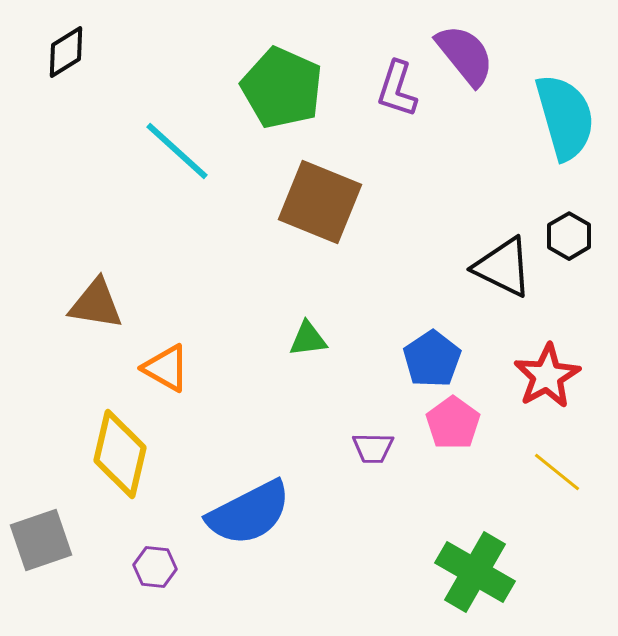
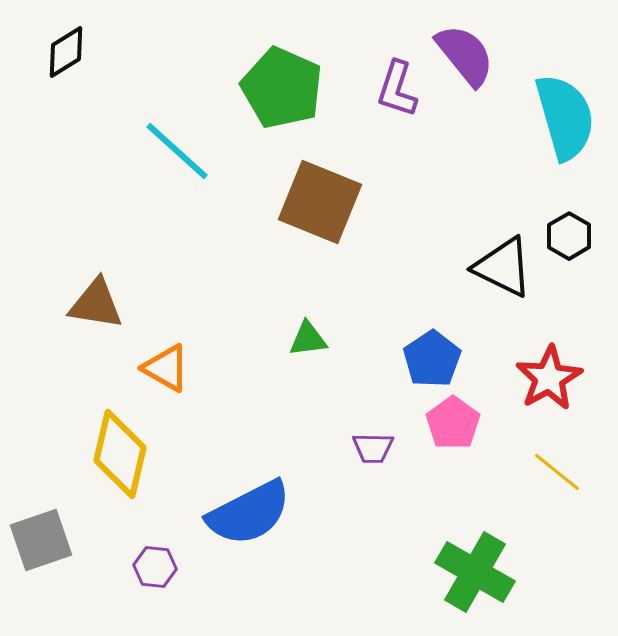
red star: moved 2 px right, 2 px down
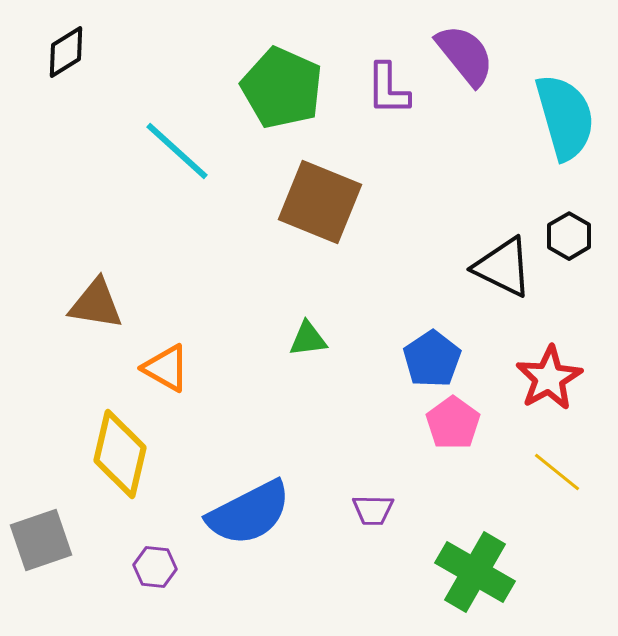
purple L-shape: moved 9 px left; rotated 18 degrees counterclockwise
purple trapezoid: moved 62 px down
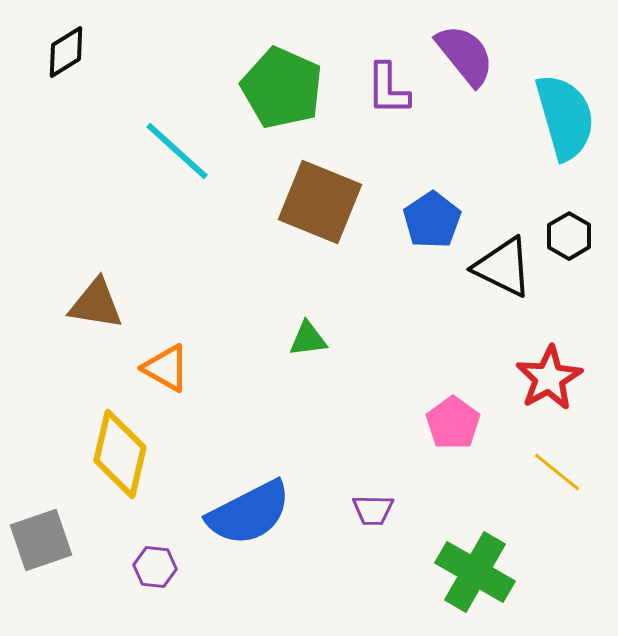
blue pentagon: moved 139 px up
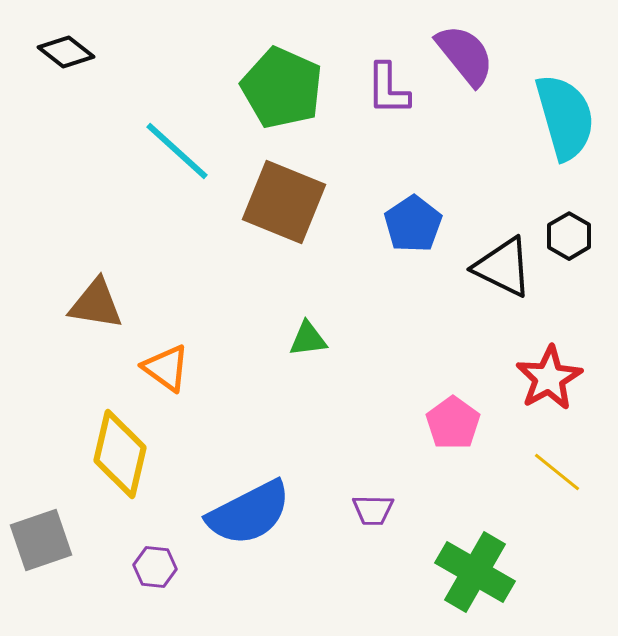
black diamond: rotated 70 degrees clockwise
brown square: moved 36 px left
blue pentagon: moved 19 px left, 4 px down
orange triangle: rotated 6 degrees clockwise
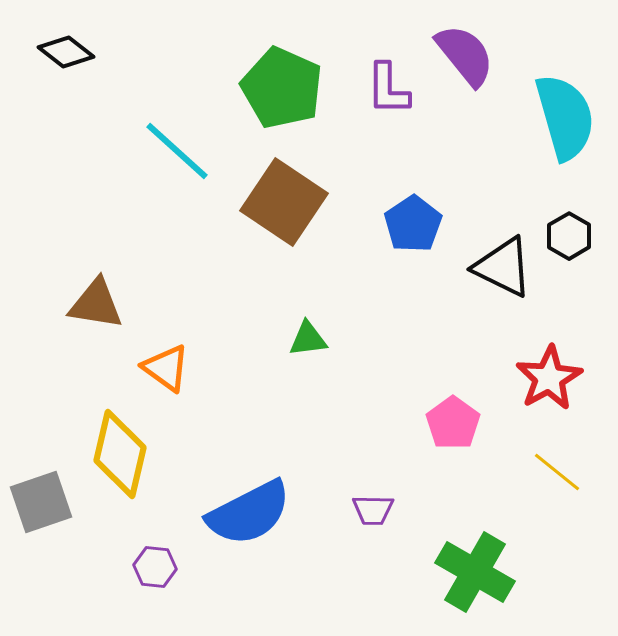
brown square: rotated 12 degrees clockwise
gray square: moved 38 px up
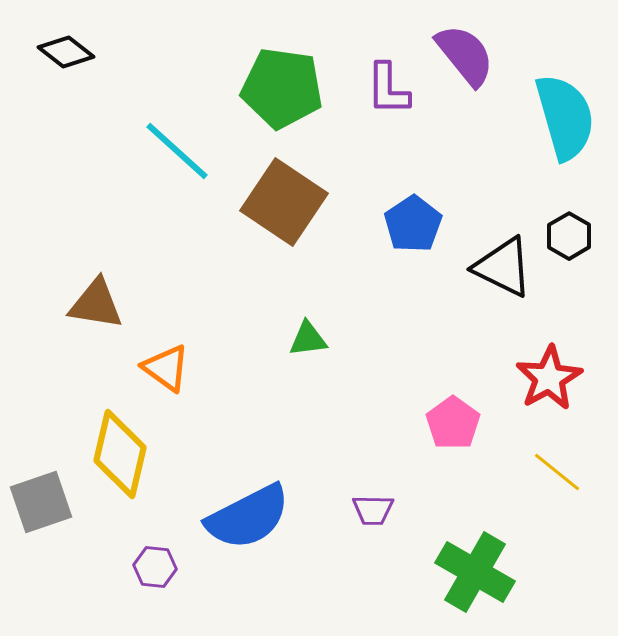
green pentagon: rotated 16 degrees counterclockwise
blue semicircle: moved 1 px left, 4 px down
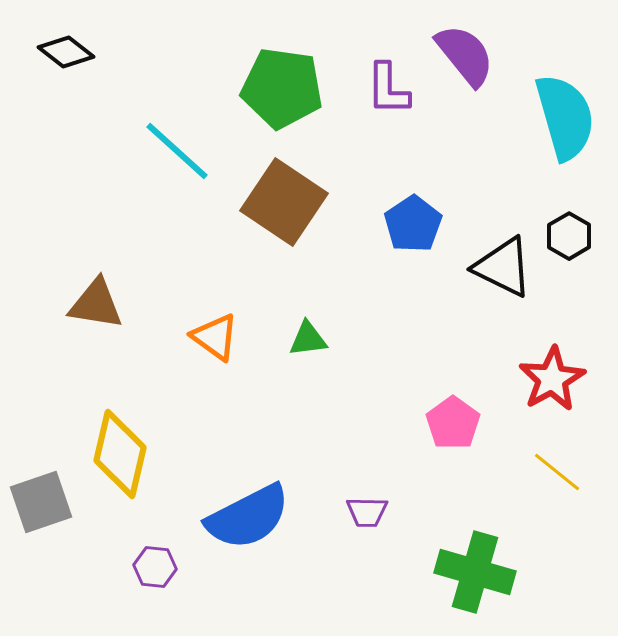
orange triangle: moved 49 px right, 31 px up
red star: moved 3 px right, 1 px down
purple trapezoid: moved 6 px left, 2 px down
green cross: rotated 14 degrees counterclockwise
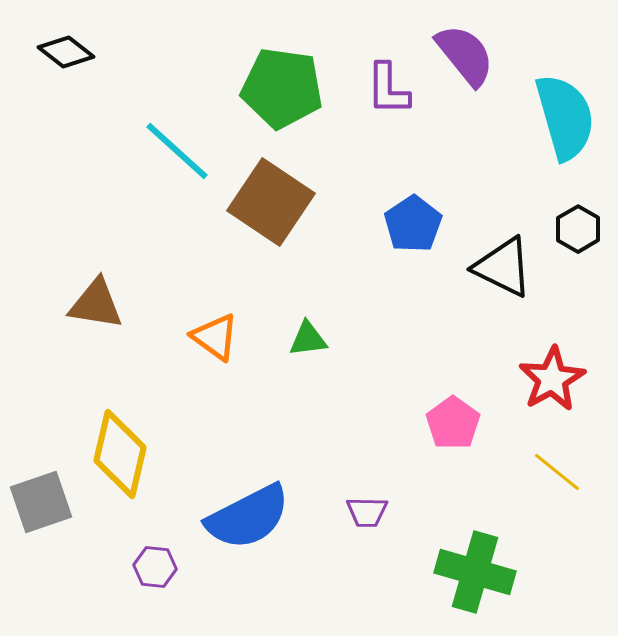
brown square: moved 13 px left
black hexagon: moved 9 px right, 7 px up
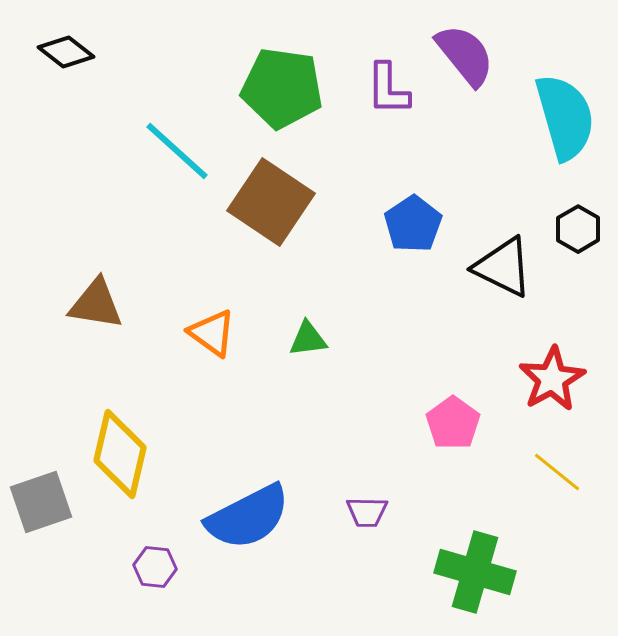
orange triangle: moved 3 px left, 4 px up
